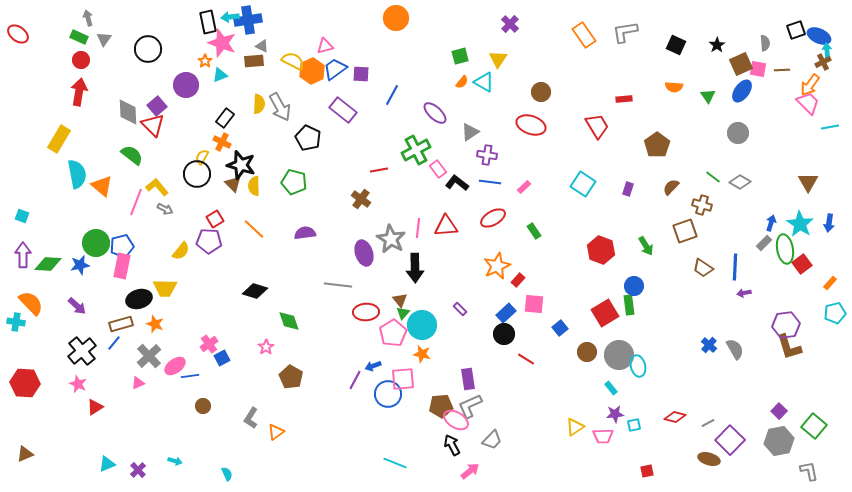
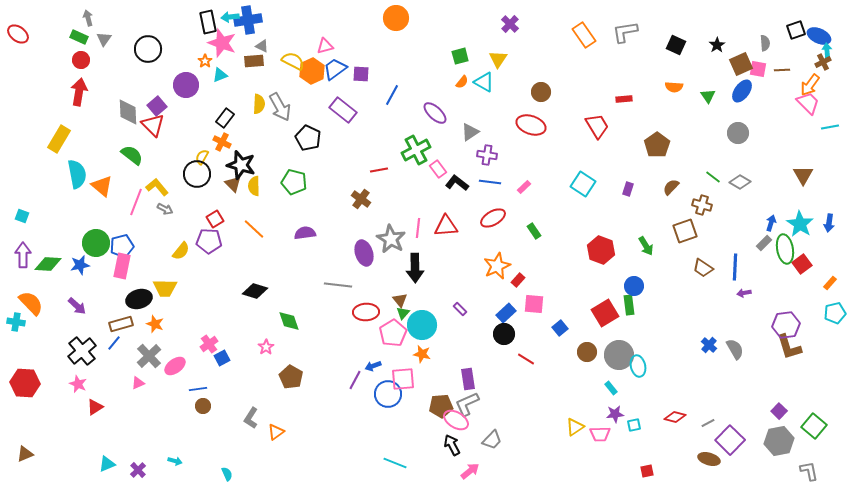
brown triangle at (808, 182): moved 5 px left, 7 px up
blue line at (190, 376): moved 8 px right, 13 px down
gray L-shape at (470, 406): moved 3 px left, 2 px up
pink trapezoid at (603, 436): moved 3 px left, 2 px up
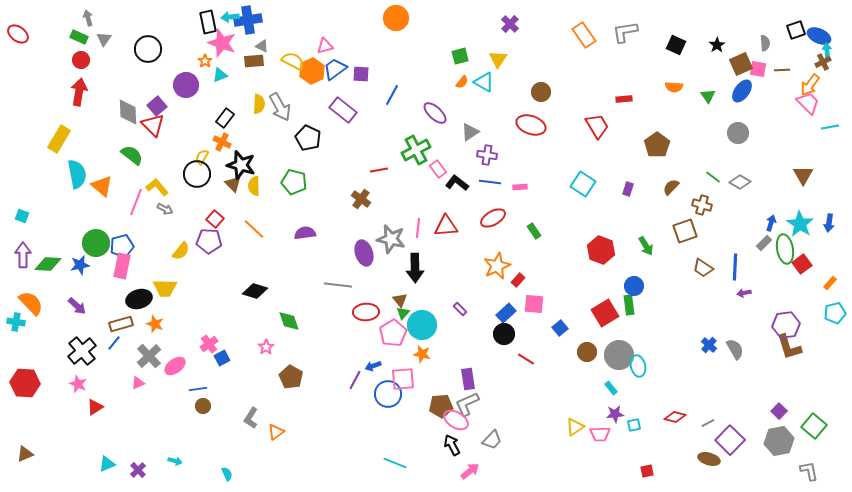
pink rectangle at (524, 187): moved 4 px left; rotated 40 degrees clockwise
red square at (215, 219): rotated 18 degrees counterclockwise
gray star at (391, 239): rotated 16 degrees counterclockwise
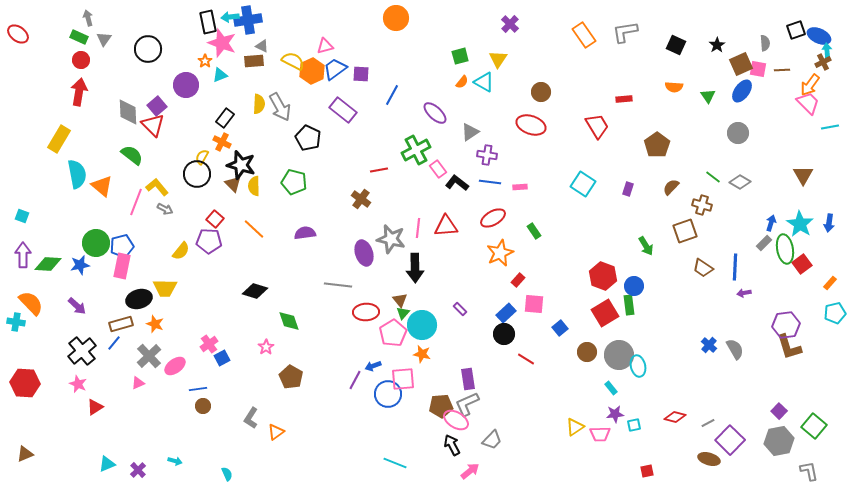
red hexagon at (601, 250): moved 2 px right, 26 px down
orange star at (497, 266): moved 3 px right, 13 px up
